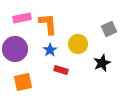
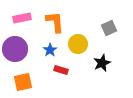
orange L-shape: moved 7 px right, 2 px up
gray square: moved 1 px up
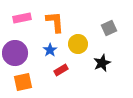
purple circle: moved 4 px down
red rectangle: rotated 48 degrees counterclockwise
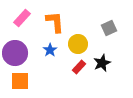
pink rectangle: rotated 36 degrees counterclockwise
red rectangle: moved 18 px right, 3 px up; rotated 16 degrees counterclockwise
orange square: moved 3 px left, 1 px up; rotated 12 degrees clockwise
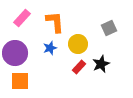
blue star: moved 2 px up; rotated 16 degrees clockwise
black star: moved 1 px left, 1 px down
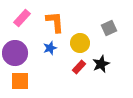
yellow circle: moved 2 px right, 1 px up
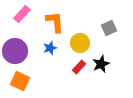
pink rectangle: moved 4 px up
purple circle: moved 2 px up
orange square: rotated 24 degrees clockwise
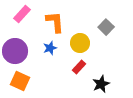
gray square: moved 3 px left, 1 px up; rotated 21 degrees counterclockwise
black star: moved 20 px down
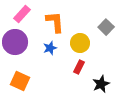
purple circle: moved 9 px up
red rectangle: rotated 16 degrees counterclockwise
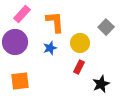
orange square: rotated 30 degrees counterclockwise
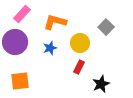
orange L-shape: rotated 70 degrees counterclockwise
